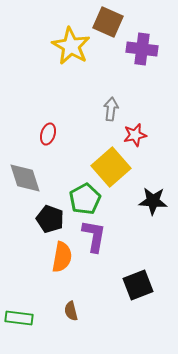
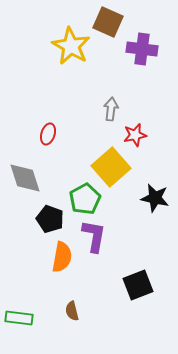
black star: moved 2 px right, 3 px up; rotated 8 degrees clockwise
brown semicircle: moved 1 px right
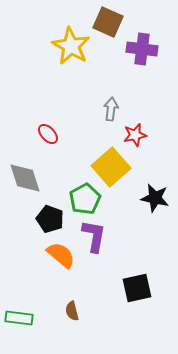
red ellipse: rotated 60 degrees counterclockwise
orange semicircle: moved 1 px left, 2 px up; rotated 60 degrees counterclockwise
black square: moved 1 px left, 3 px down; rotated 8 degrees clockwise
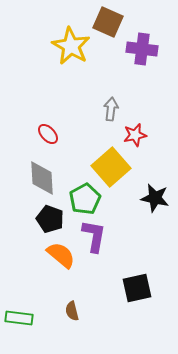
gray diamond: moved 17 px right; rotated 15 degrees clockwise
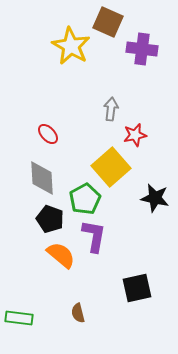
brown semicircle: moved 6 px right, 2 px down
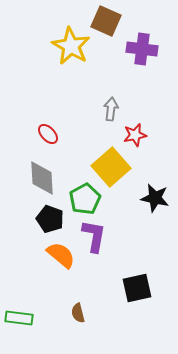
brown square: moved 2 px left, 1 px up
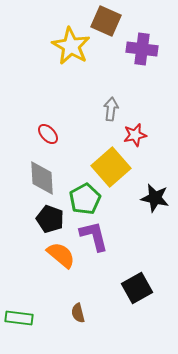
purple L-shape: rotated 24 degrees counterclockwise
black square: rotated 16 degrees counterclockwise
